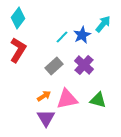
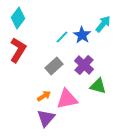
blue star: rotated 12 degrees counterclockwise
green triangle: moved 14 px up
purple triangle: rotated 12 degrees clockwise
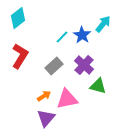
cyan diamond: rotated 15 degrees clockwise
red L-shape: moved 2 px right, 6 px down
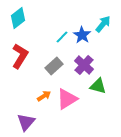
pink triangle: rotated 20 degrees counterclockwise
purple triangle: moved 20 px left, 4 px down
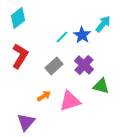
green triangle: moved 3 px right
pink triangle: moved 3 px right, 2 px down; rotated 15 degrees clockwise
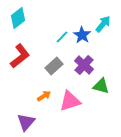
red L-shape: rotated 20 degrees clockwise
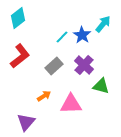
pink triangle: moved 1 px right, 3 px down; rotated 15 degrees clockwise
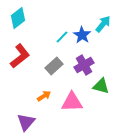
purple cross: rotated 18 degrees clockwise
pink triangle: moved 1 px right, 2 px up
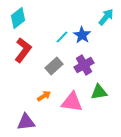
cyan arrow: moved 3 px right, 7 px up
red L-shape: moved 3 px right, 6 px up; rotated 15 degrees counterclockwise
green triangle: moved 2 px left, 6 px down; rotated 24 degrees counterclockwise
pink triangle: rotated 10 degrees clockwise
purple triangle: rotated 42 degrees clockwise
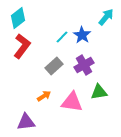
red L-shape: moved 1 px left, 4 px up
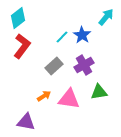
pink triangle: moved 3 px left, 3 px up
purple triangle: rotated 18 degrees clockwise
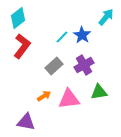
pink triangle: rotated 15 degrees counterclockwise
